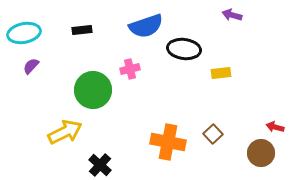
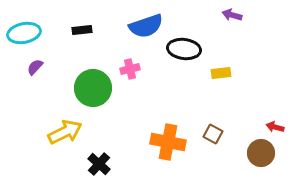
purple semicircle: moved 4 px right, 1 px down
green circle: moved 2 px up
brown square: rotated 18 degrees counterclockwise
black cross: moved 1 px left, 1 px up
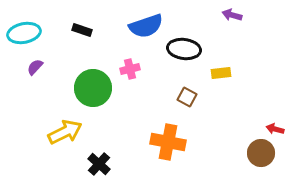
black rectangle: rotated 24 degrees clockwise
red arrow: moved 2 px down
brown square: moved 26 px left, 37 px up
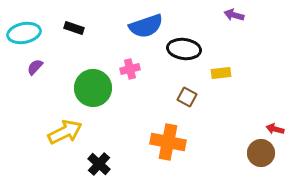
purple arrow: moved 2 px right
black rectangle: moved 8 px left, 2 px up
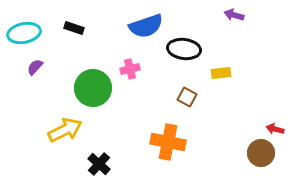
yellow arrow: moved 2 px up
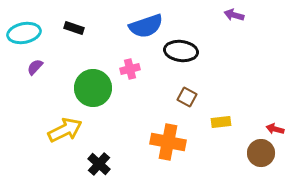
black ellipse: moved 3 px left, 2 px down
yellow rectangle: moved 49 px down
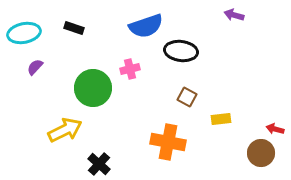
yellow rectangle: moved 3 px up
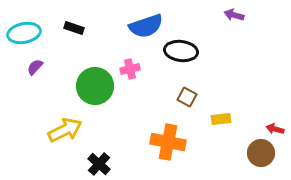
green circle: moved 2 px right, 2 px up
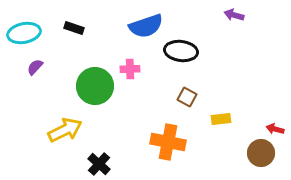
pink cross: rotated 12 degrees clockwise
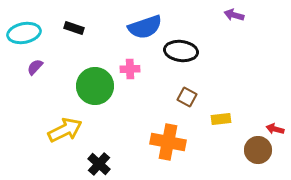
blue semicircle: moved 1 px left, 1 px down
brown circle: moved 3 px left, 3 px up
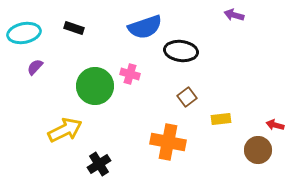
pink cross: moved 5 px down; rotated 18 degrees clockwise
brown square: rotated 24 degrees clockwise
red arrow: moved 4 px up
black cross: rotated 15 degrees clockwise
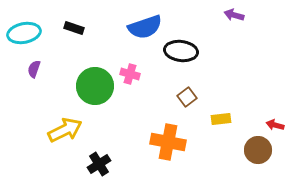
purple semicircle: moved 1 px left, 2 px down; rotated 24 degrees counterclockwise
